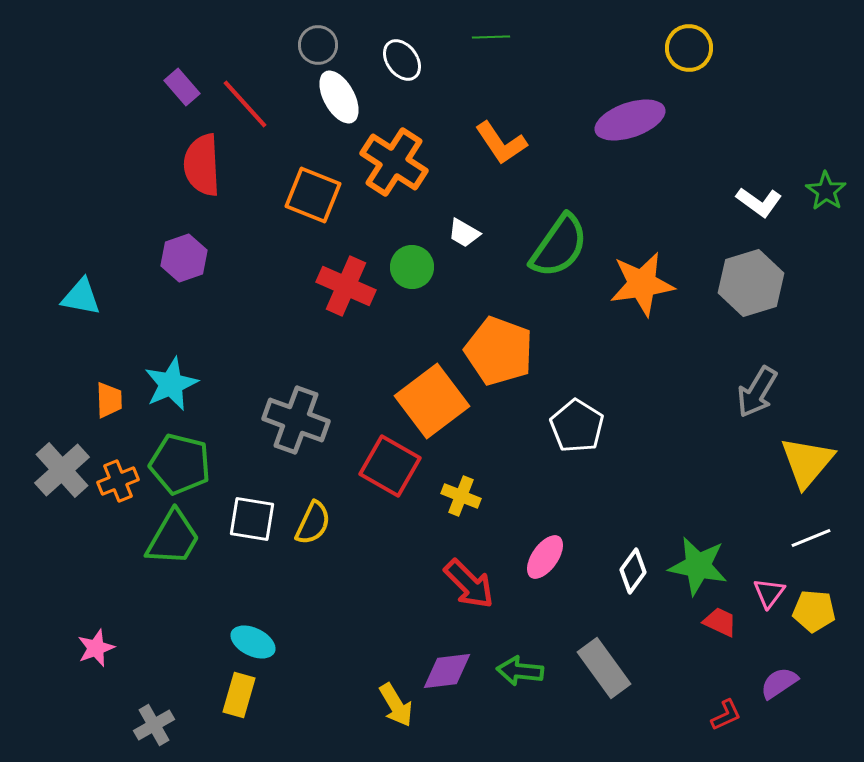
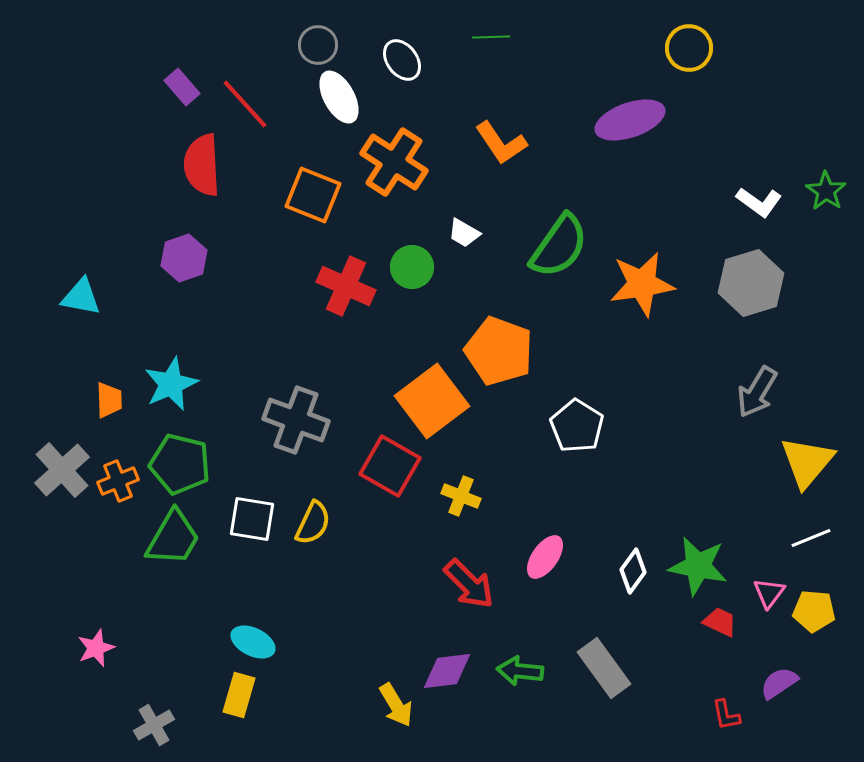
red L-shape at (726, 715): rotated 104 degrees clockwise
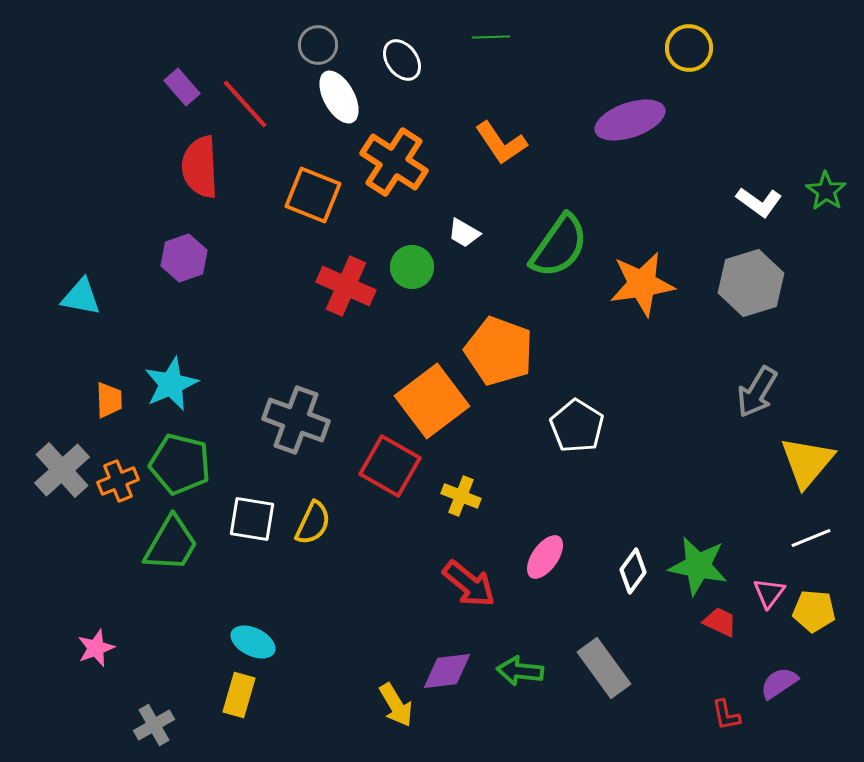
red semicircle at (202, 165): moved 2 px left, 2 px down
green trapezoid at (173, 538): moved 2 px left, 6 px down
red arrow at (469, 584): rotated 6 degrees counterclockwise
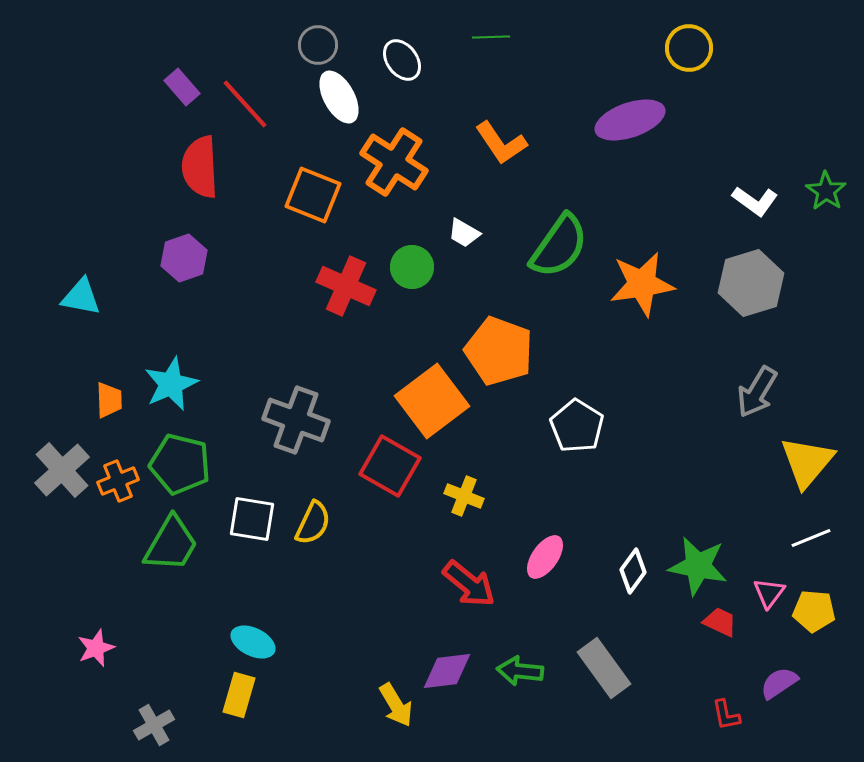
white L-shape at (759, 202): moved 4 px left, 1 px up
yellow cross at (461, 496): moved 3 px right
